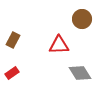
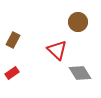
brown circle: moved 4 px left, 3 px down
red triangle: moved 2 px left, 5 px down; rotated 45 degrees clockwise
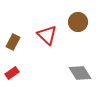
brown rectangle: moved 2 px down
red triangle: moved 10 px left, 15 px up
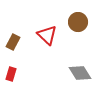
red rectangle: moved 1 px left, 1 px down; rotated 40 degrees counterclockwise
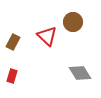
brown circle: moved 5 px left
red triangle: moved 1 px down
red rectangle: moved 1 px right, 2 px down
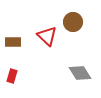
brown rectangle: rotated 63 degrees clockwise
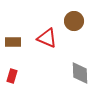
brown circle: moved 1 px right, 1 px up
red triangle: moved 2 px down; rotated 20 degrees counterclockwise
gray diamond: rotated 30 degrees clockwise
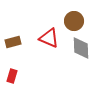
red triangle: moved 2 px right
brown rectangle: rotated 14 degrees counterclockwise
gray diamond: moved 1 px right, 25 px up
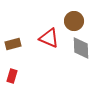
brown rectangle: moved 2 px down
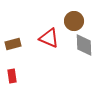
gray diamond: moved 3 px right, 3 px up
red rectangle: rotated 24 degrees counterclockwise
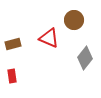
brown circle: moved 1 px up
gray diamond: moved 1 px right, 13 px down; rotated 40 degrees clockwise
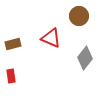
brown circle: moved 5 px right, 4 px up
red triangle: moved 2 px right
red rectangle: moved 1 px left
